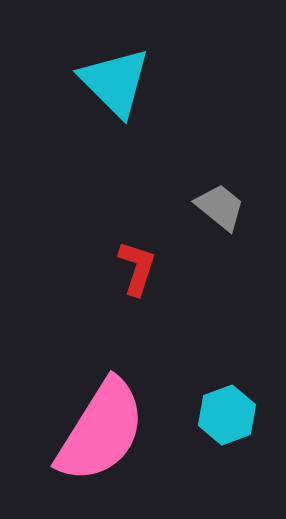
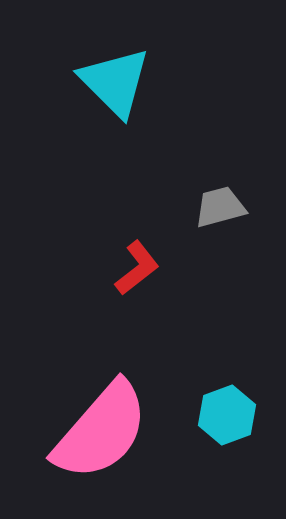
gray trapezoid: rotated 54 degrees counterclockwise
red L-shape: rotated 34 degrees clockwise
pink semicircle: rotated 9 degrees clockwise
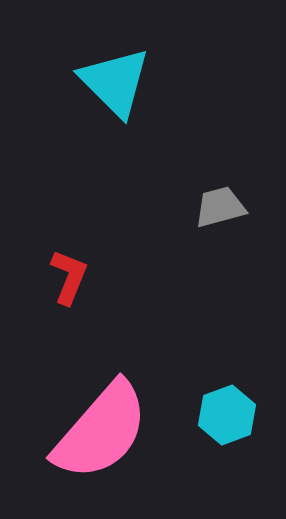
red L-shape: moved 68 px left, 9 px down; rotated 30 degrees counterclockwise
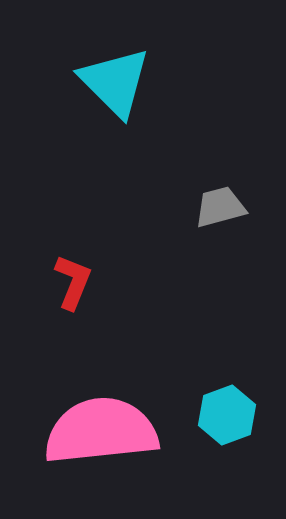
red L-shape: moved 4 px right, 5 px down
pink semicircle: rotated 137 degrees counterclockwise
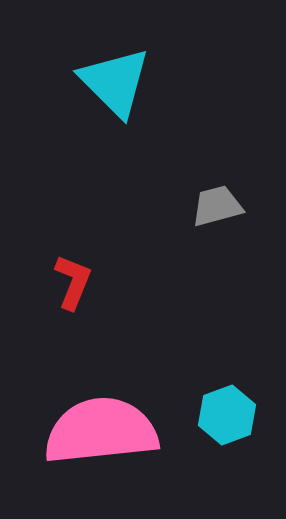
gray trapezoid: moved 3 px left, 1 px up
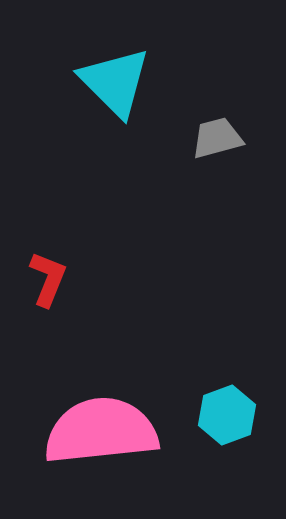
gray trapezoid: moved 68 px up
red L-shape: moved 25 px left, 3 px up
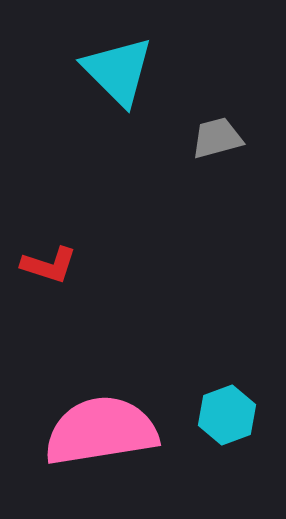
cyan triangle: moved 3 px right, 11 px up
red L-shape: moved 1 px right, 14 px up; rotated 86 degrees clockwise
pink semicircle: rotated 3 degrees counterclockwise
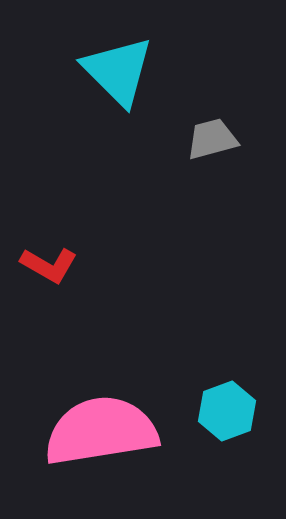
gray trapezoid: moved 5 px left, 1 px down
red L-shape: rotated 12 degrees clockwise
cyan hexagon: moved 4 px up
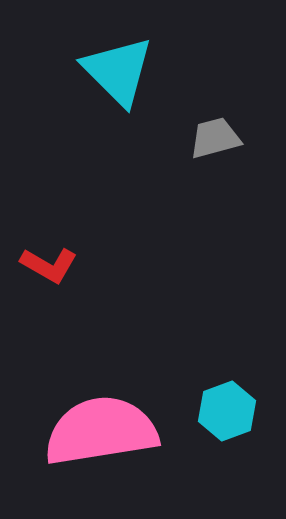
gray trapezoid: moved 3 px right, 1 px up
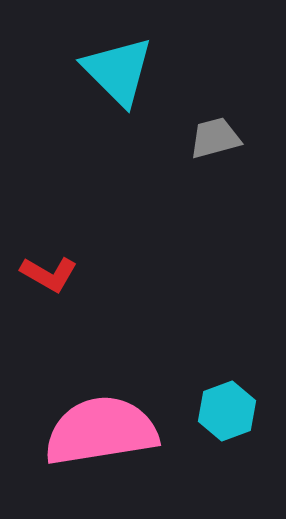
red L-shape: moved 9 px down
